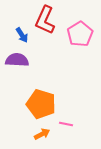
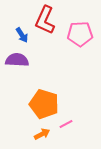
pink pentagon: rotated 30 degrees clockwise
orange pentagon: moved 3 px right
pink line: rotated 40 degrees counterclockwise
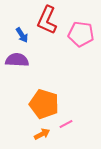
red L-shape: moved 2 px right
pink pentagon: moved 1 px right; rotated 10 degrees clockwise
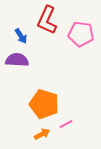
blue arrow: moved 1 px left, 1 px down
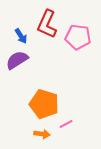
red L-shape: moved 4 px down
pink pentagon: moved 3 px left, 3 px down
purple semicircle: rotated 35 degrees counterclockwise
orange arrow: rotated 35 degrees clockwise
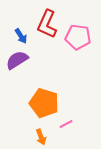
orange pentagon: moved 1 px up
orange arrow: moved 1 px left, 3 px down; rotated 63 degrees clockwise
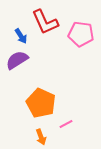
red L-shape: moved 2 px left, 2 px up; rotated 48 degrees counterclockwise
pink pentagon: moved 3 px right, 3 px up
orange pentagon: moved 3 px left; rotated 8 degrees clockwise
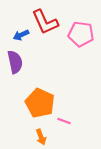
blue arrow: moved 1 px up; rotated 98 degrees clockwise
purple semicircle: moved 2 px left, 2 px down; rotated 110 degrees clockwise
orange pentagon: moved 1 px left
pink line: moved 2 px left, 3 px up; rotated 48 degrees clockwise
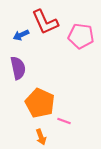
pink pentagon: moved 2 px down
purple semicircle: moved 3 px right, 6 px down
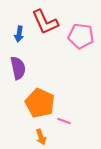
blue arrow: moved 2 px left, 1 px up; rotated 56 degrees counterclockwise
